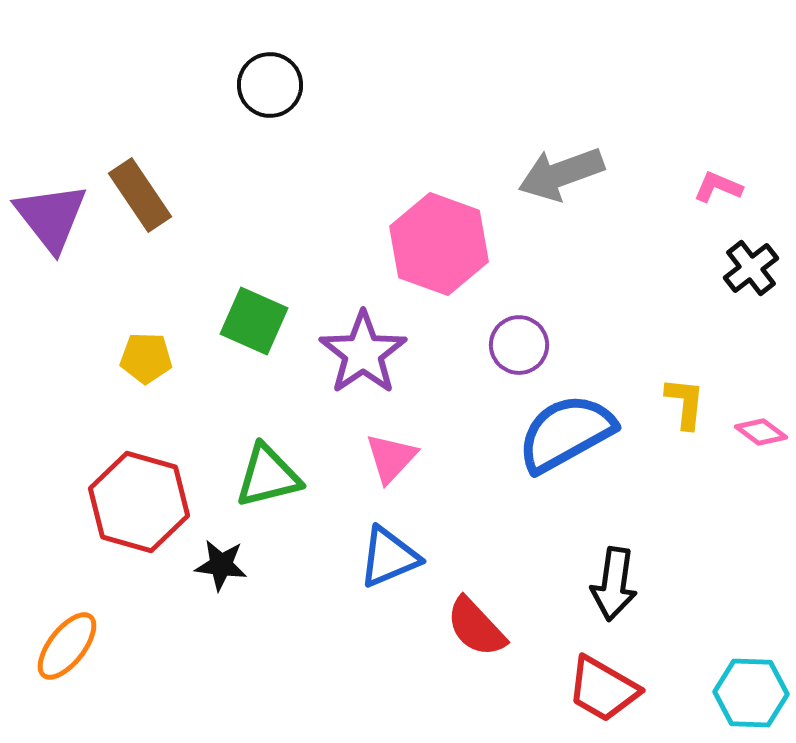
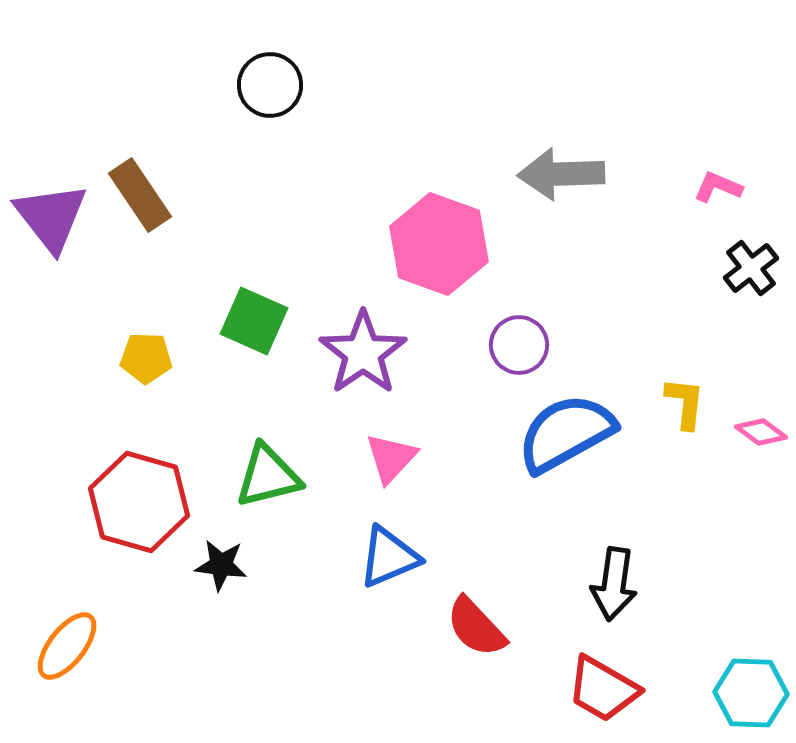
gray arrow: rotated 18 degrees clockwise
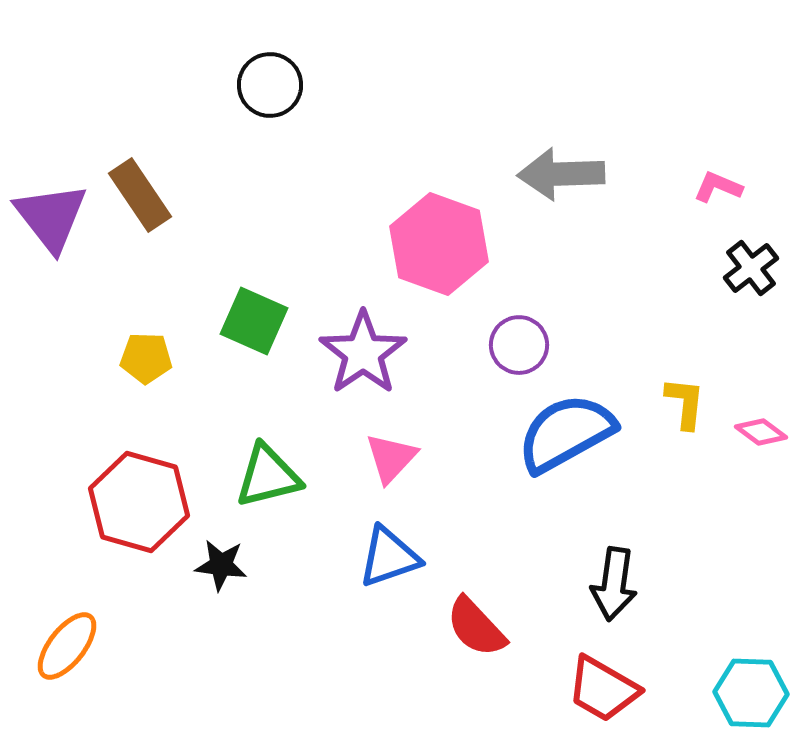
blue triangle: rotated 4 degrees clockwise
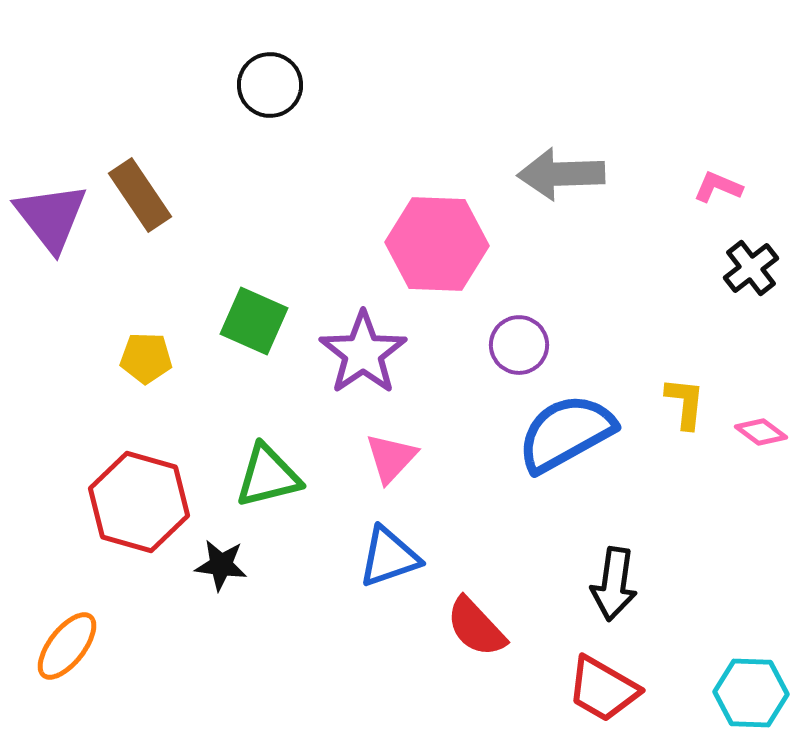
pink hexagon: moved 2 px left; rotated 18 degrees counterclockwise
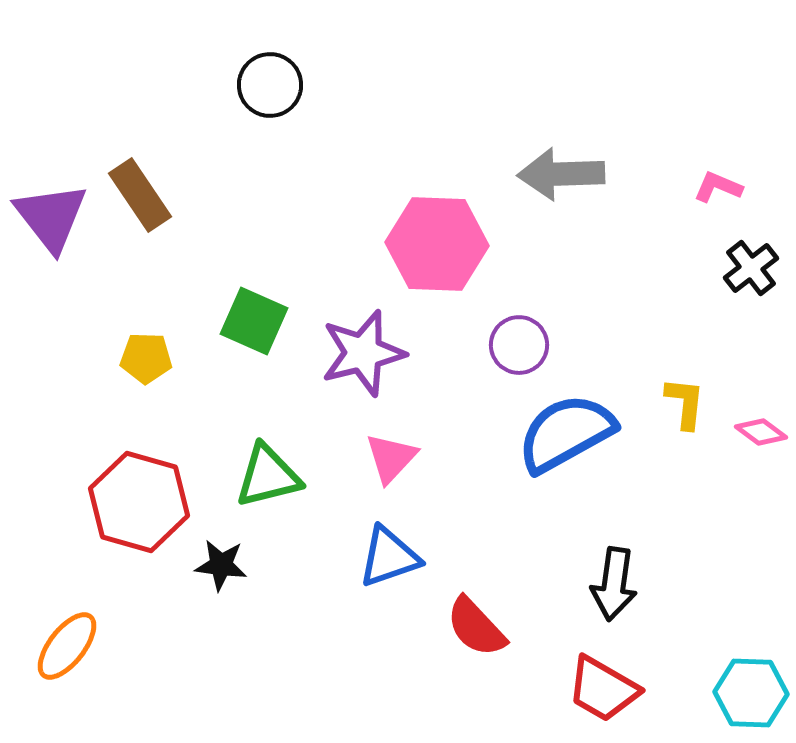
purple star: rotated 20 degrees clockwise
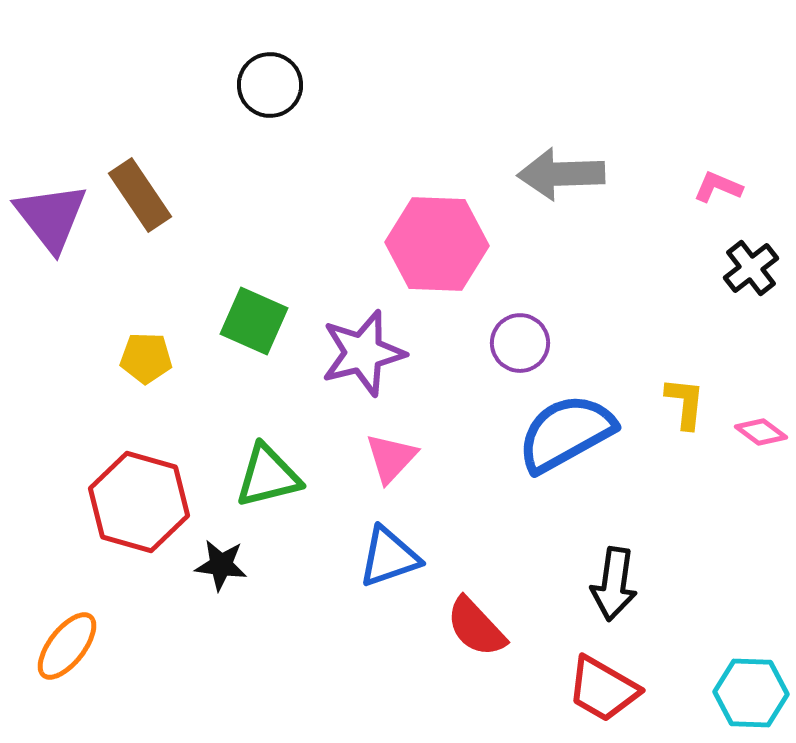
purple circle: moved 1 px right, 2 px up
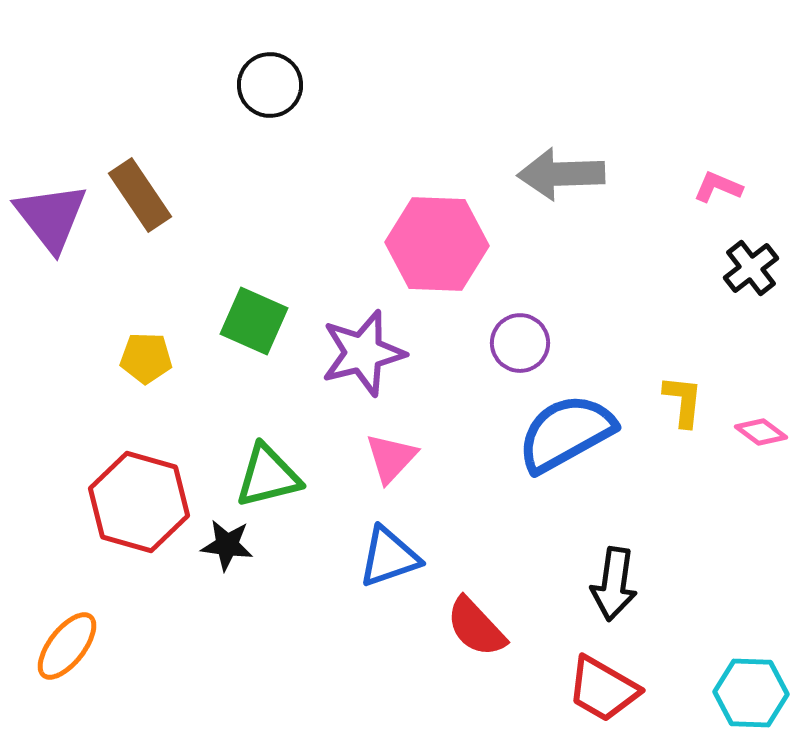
yellow L-shape: moved 2 px left, 2 px up
black star: moved 6 px right, 20 px up
